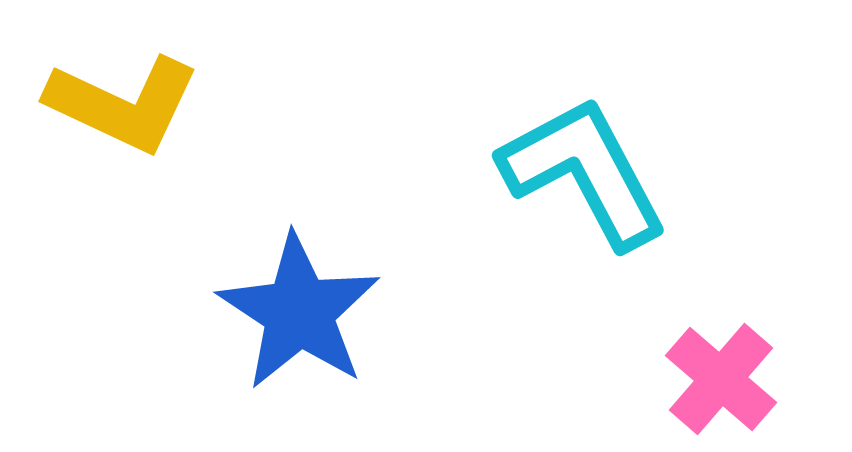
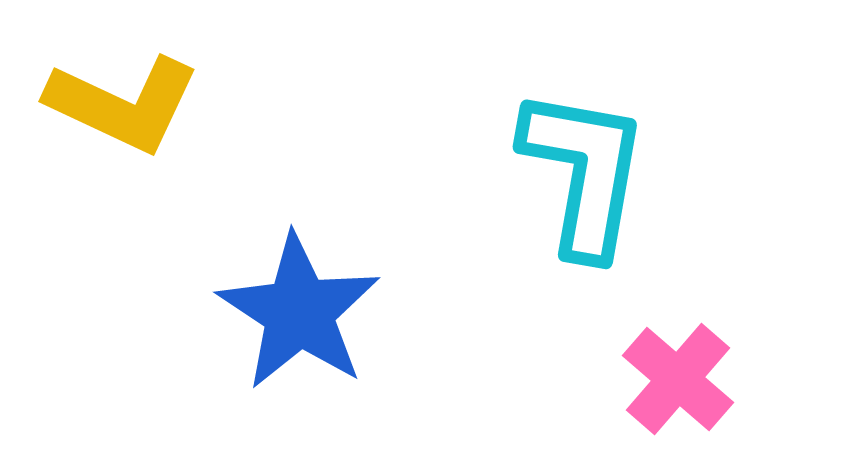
cyan L-shape: rotated 38 degrees clockwise
pink cross: moved 43 px left
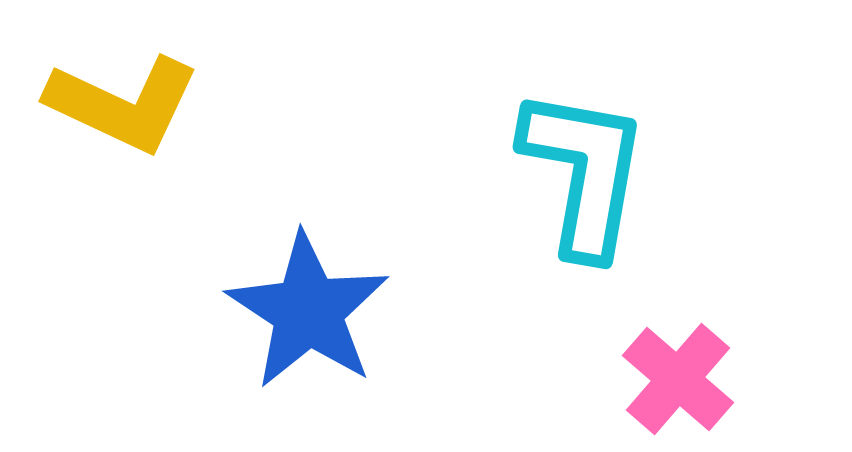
blue star: moved 9 px right, 1 px up
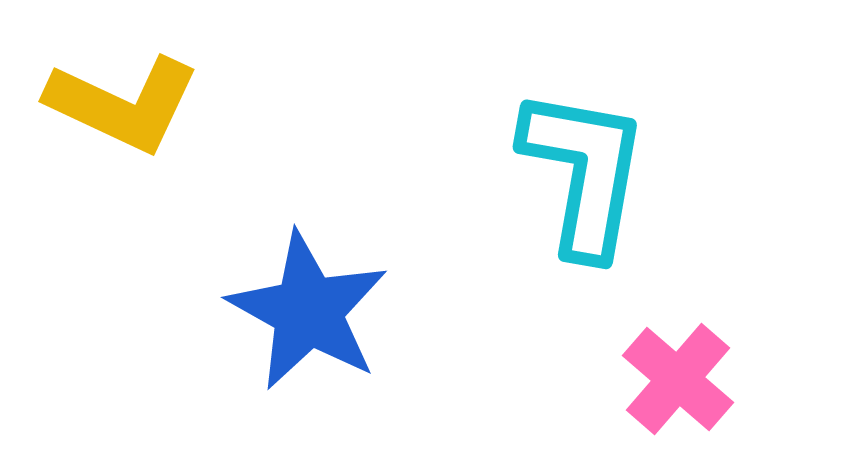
blue star: rotated 4 degrees counterclockwise
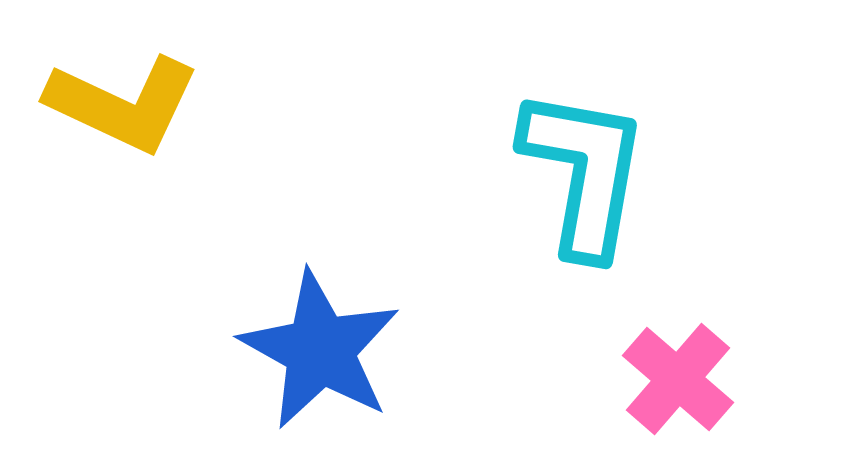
blue star: moved 12 px right, 39 px down
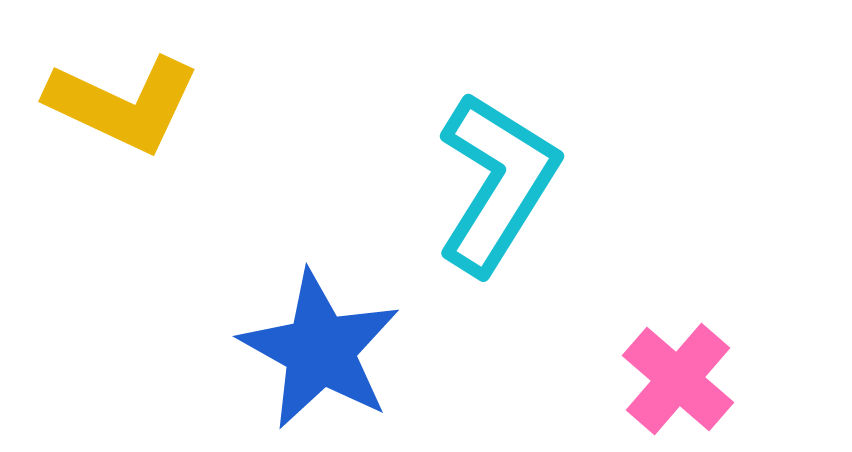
cyan L-shape: moved 87 px left, 11 px down; rotated 22 degrees clockwise
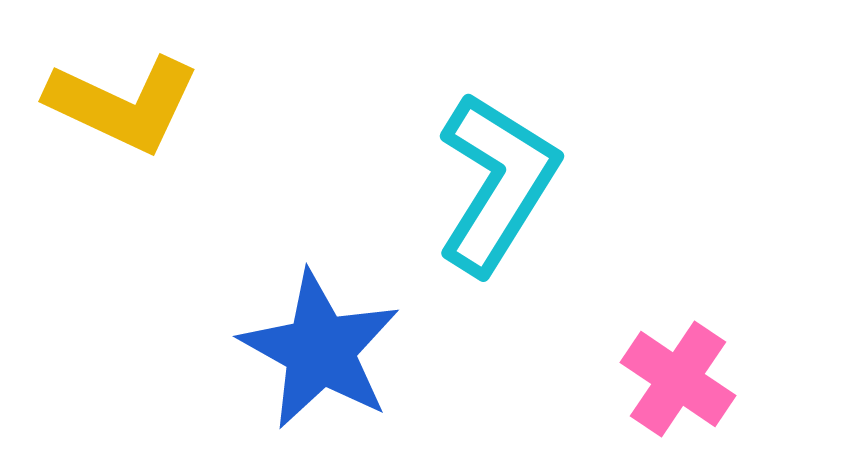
pink cross: rotated 7 degrees counterclockwise
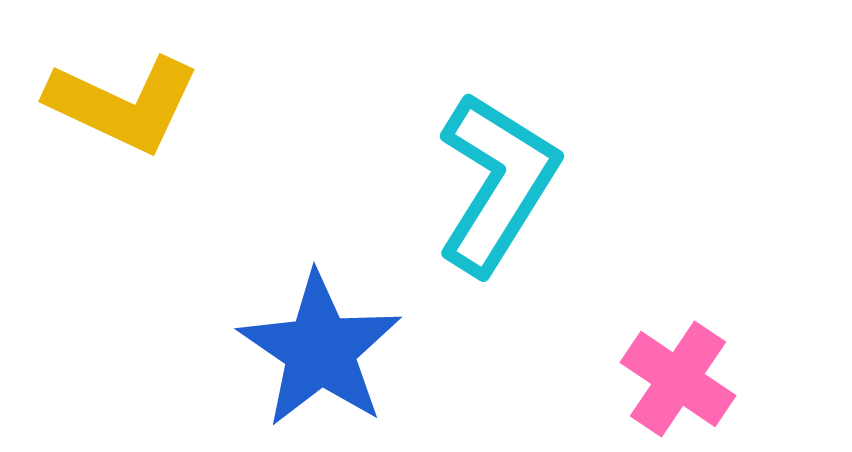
blue star: rotated 5 degrees clockwise
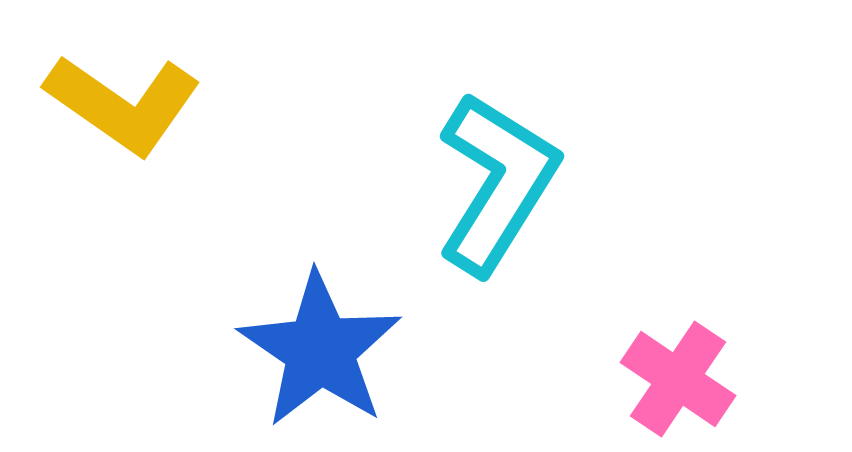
yellow L-shape: rotated 10 degrees clockwise
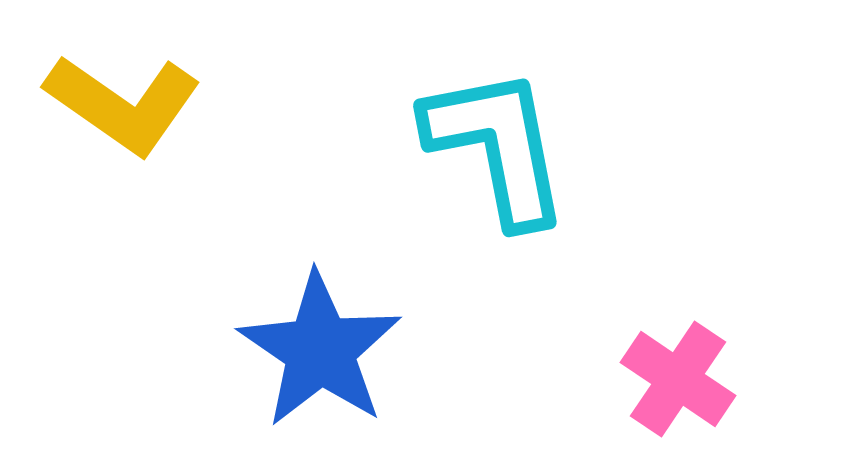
cyan L-shape: moved 37 px up; rotated 43 degrees counterclockwise
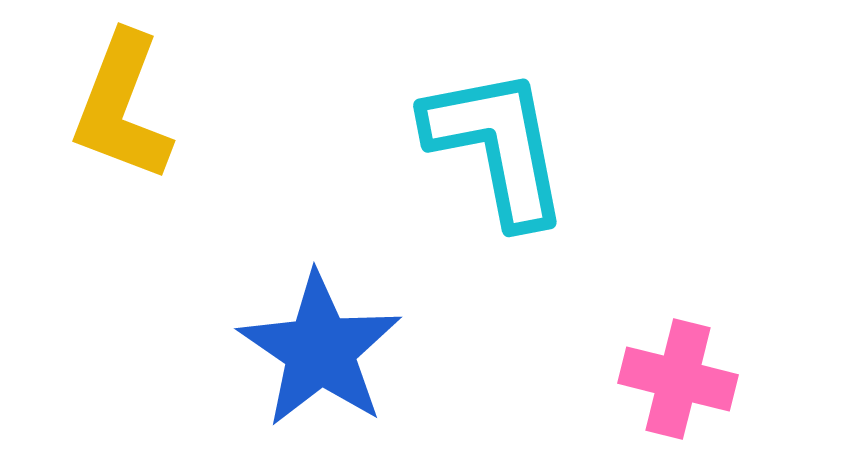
yellow L-shape: moved 1 px left, 3 px down; rotated 76 degrees clockwise
pink cross: rotated 20 degrees counterclockwise
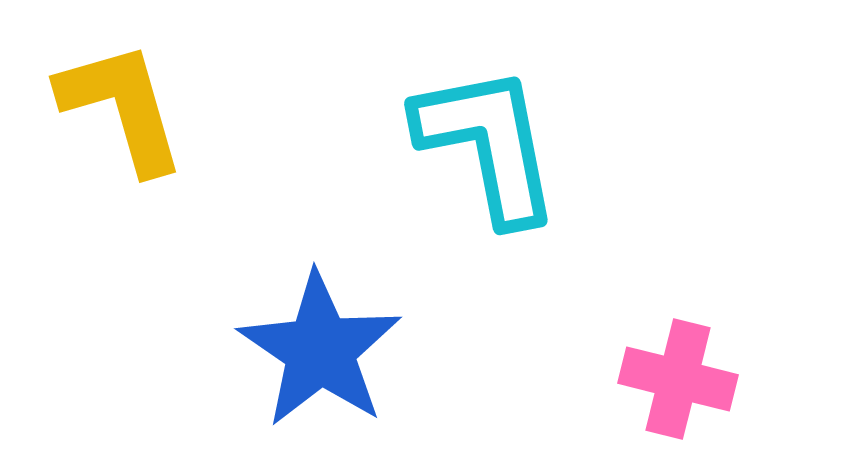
yellow L-shape: rotated 143 degrees clockwise
cyan L-shape: moved 9 px left, 2 px up
